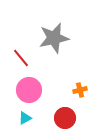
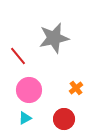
red line: moved 3 px left, 2 px up
orange cross: moved 4 px left, 2 px up; rotated 24 degrees counterclockwise
red circle: moved 1 px left, 1 px down
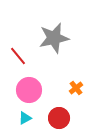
red circle: moved 5 px left, 1 px up
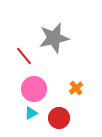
red line: moved 6 px right
pink circle: moved 5 px right, 1 px up
cyan triangle: moved 6 px right, 5 px up
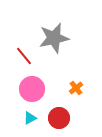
pink circle: moved 2 px left
cyan triangle: moved 1 px left, 5 px down
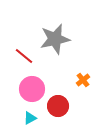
gray star: moved 1 px right, 1 px down
red line: rotated 12 degrees counterclockwise
orange cross: moved 7 px right, 8 px up
red circle: moved 1 px left, 12 px up
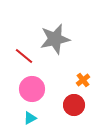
red circle: moved 16 px right, 1 px up
